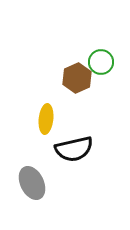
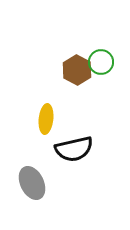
brown hexagon: moved 8 px up; rotated 8 degrees counterclockwise
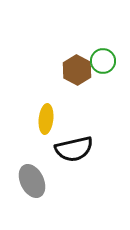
green circle: moved 2 px right, 1 px up
gray ellipse: moved 2 px up
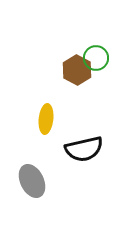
green circle: moved 7 px left, 3 px up
black semicircle: moved 10 px right
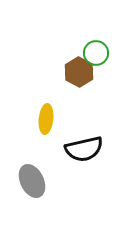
green circle: moved 5 px up
brown hexagon: moved 2 px right, 2 px down
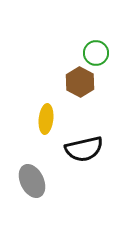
brown hexagon: moved 1 px right, 10 px down
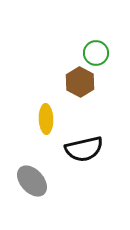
yellow ellipse: rotated 8 degrees counterclockwise
gray ellipse: rotated 16 degrees counterclockwise
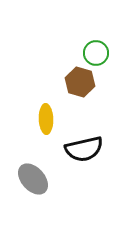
brown hexagon: rotated 12 degrees counterclockwise
gray ellipse: moved 1 px right, 2 px up
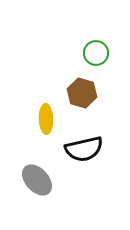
brown hexagon: moved 2 px right, 11 px down
gray ellipse: moved 4 px right, 1 px down
